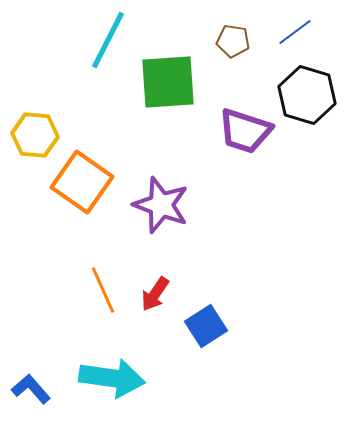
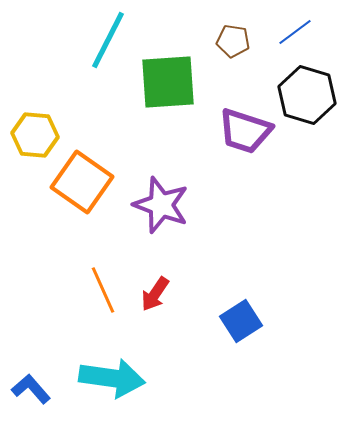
blue square: moved 35 px right, 5 px up
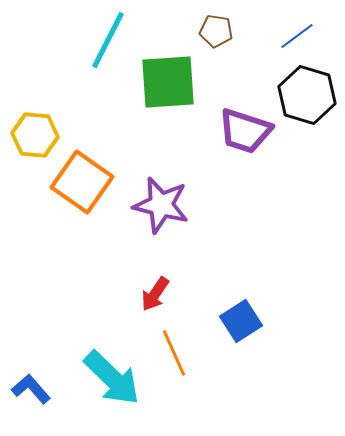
blue line: moved 2 px right, 4 px down
brown pentagon: moved 17 px left, 10 px up
purple star: rotated 6 degrees counterclockwise
orange line: moved 71 px right, 63 px down
cyan arrow: rotated 36 degrees clockwise
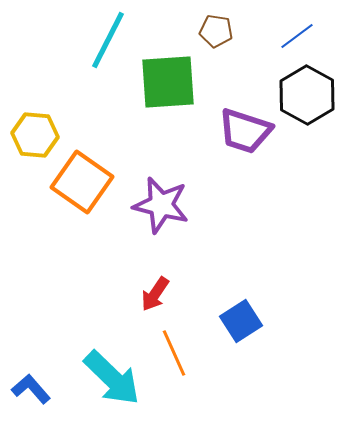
black hexagon: rotated 12 degrees clockwise
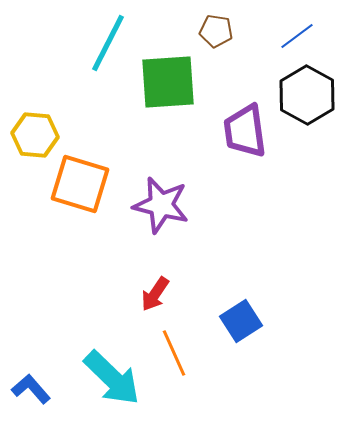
cyan line: moved 3 px down
purple trapezoid: rotated 64 degrees clockwise
orange square: moved 2 px left, 2 px down; rotated 18 degrees counterclockwise
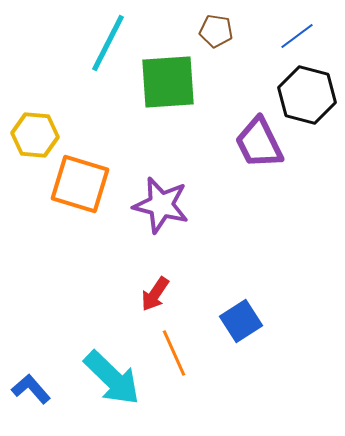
black hexagon: rotated 14 degrees counterclockwise
purple trapezoid: moved 14 px right, 12 px down; rotated 18 degrees counterclockwise
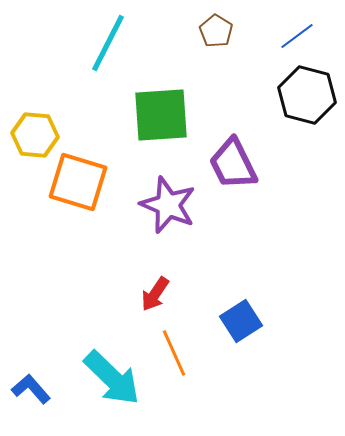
brown pentagon: rotated 24 degrees clockwise
green square: moved 7 px left, 33 px down
purple trapezoid: moved 26 px left, 21 px down
orange square: moved 2 px left, 2 px up
purple star: moved 7 px right; rotated 8 degrees clockwise
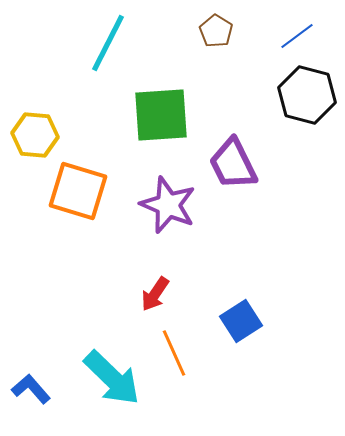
orange square: moved 9 px down
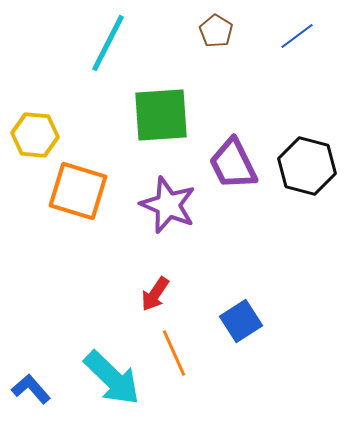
black hexagon: moved 71 px down
